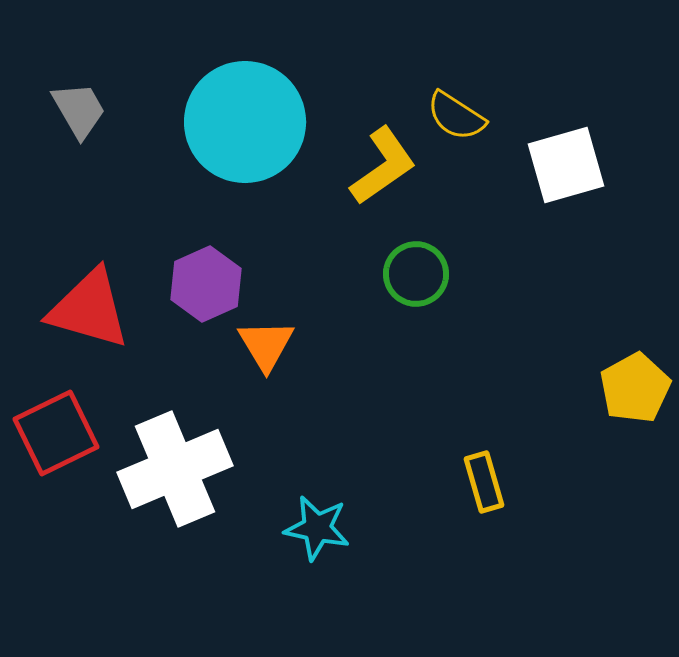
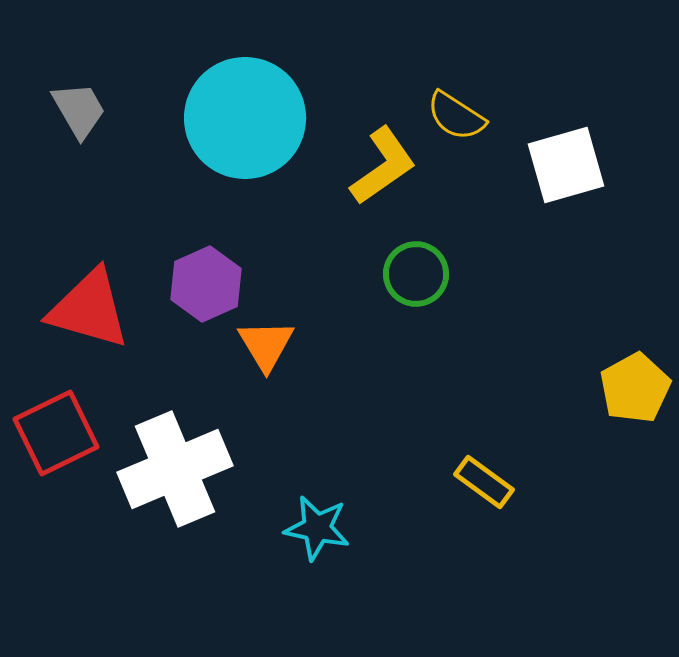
cyan circle: moved 4 px up
yellow rectangle: rotated 38 degrees counterclockwise
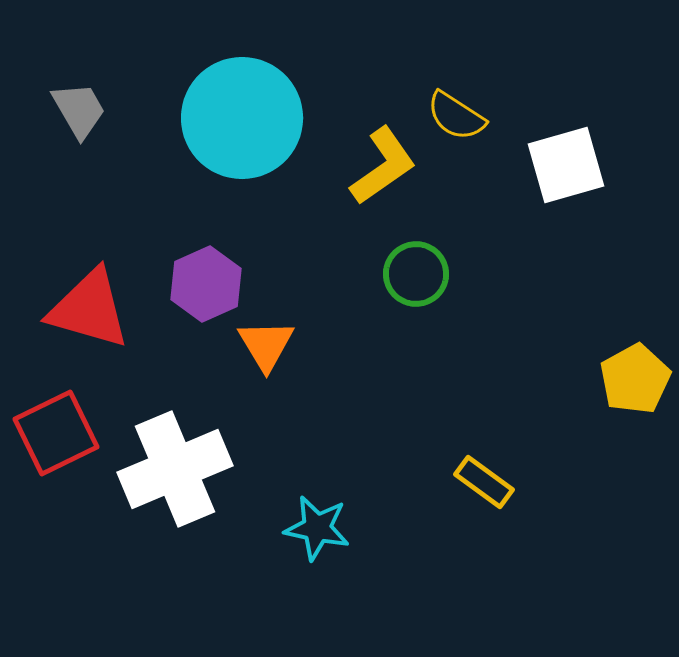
cyan circle: moved 3 px left
yellow pentagon: moved 9 px up
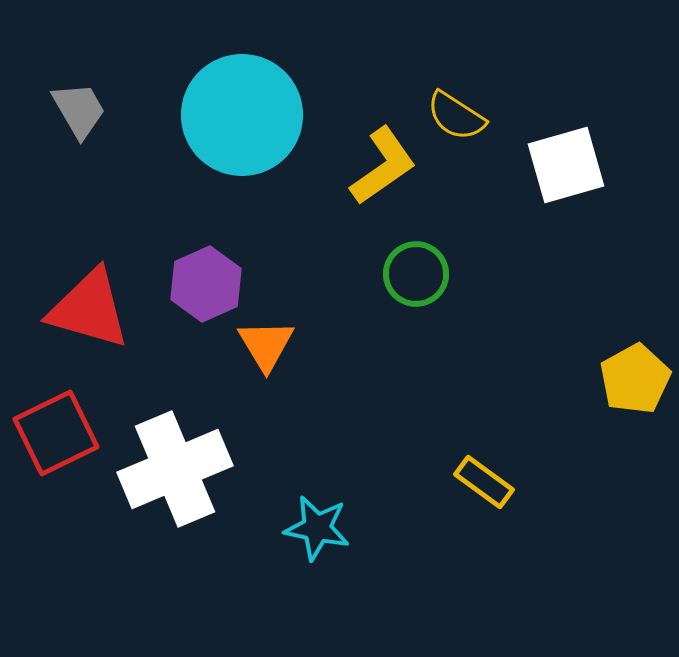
cyan circle: moved 3 px up
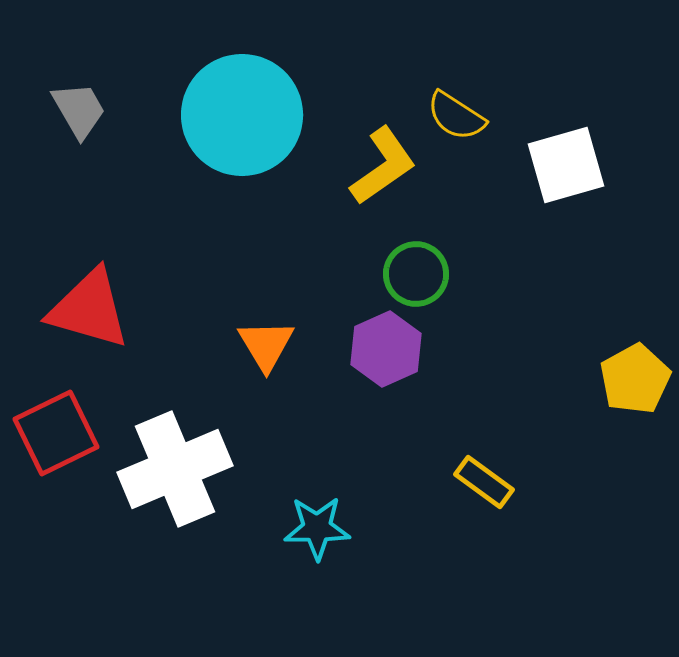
purple hexagon: moved 180 px right, 65 px down
cyan star: rotated 12 degrees counterclockwise
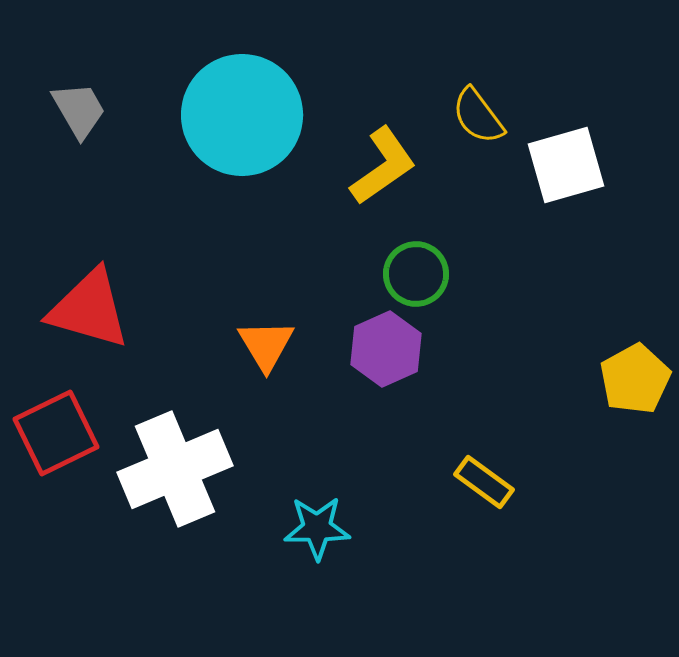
yellow semicircle: moved 22 px right; rotated 20 degrees clockwise
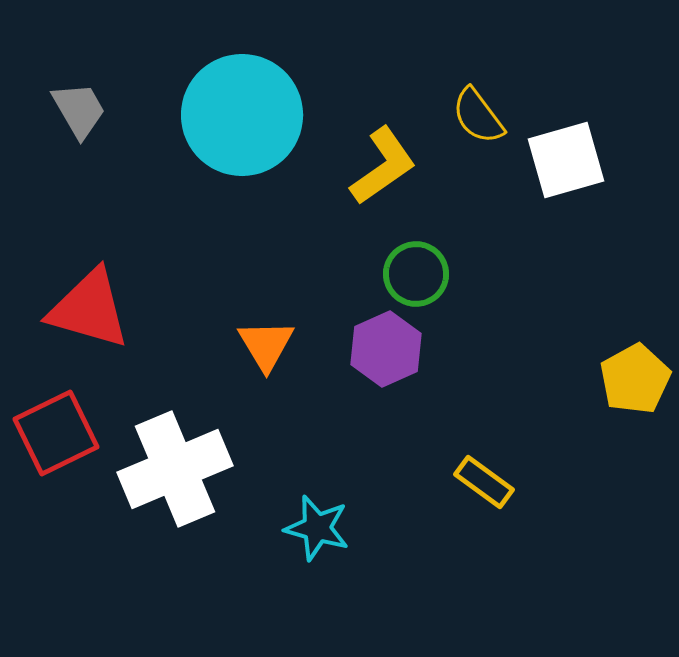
white square: moved 5 px up
cyan star: rotated 16 degrees clockwise
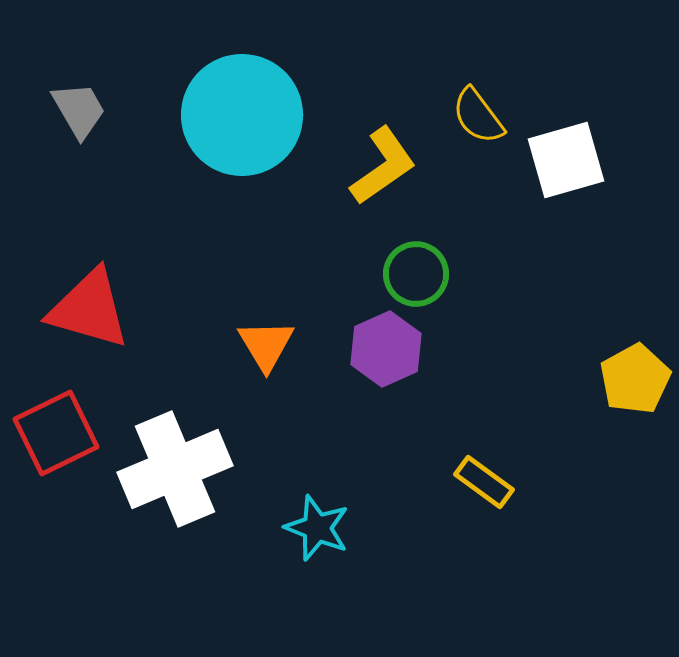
cyan star: rotated 6 degrees clockwise
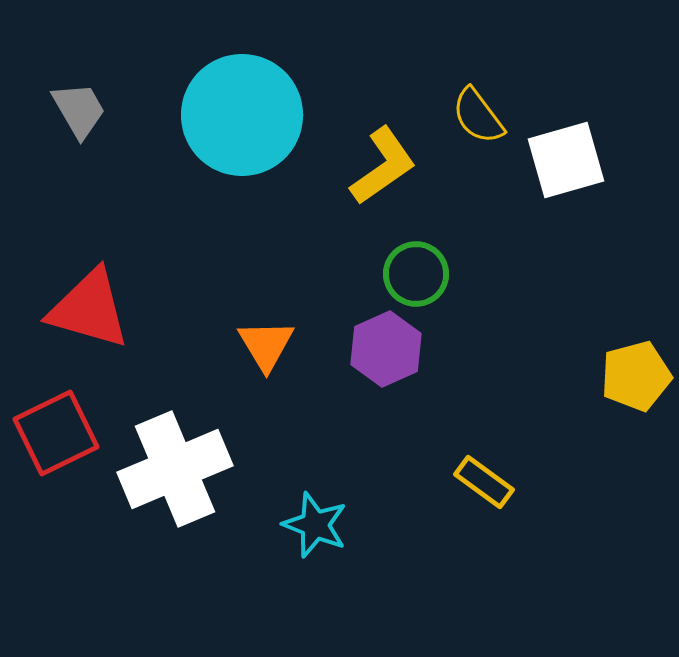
yellow pentagon: moved 1 px right, 3 px up; rotated 14 degrees clockwise
cyan star: moved 2 px left, 3 px up
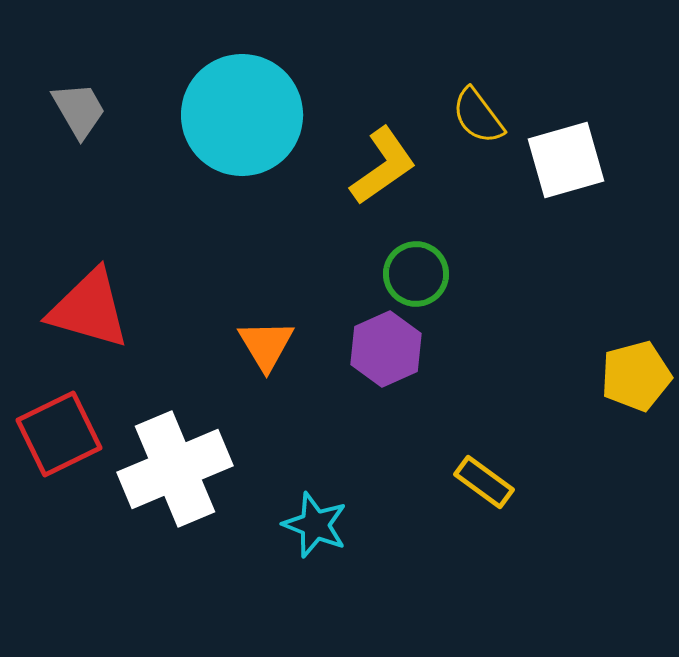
red square: moved 3 px right, 1 px down
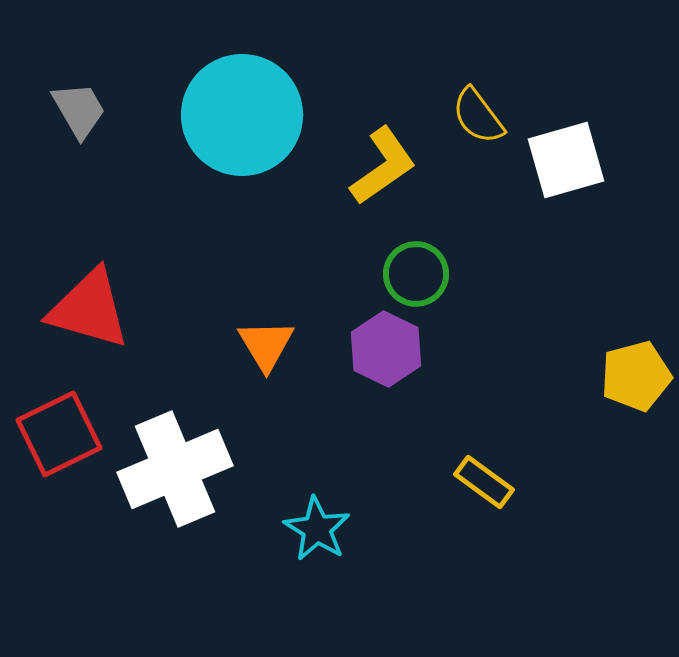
purple hexagon: rotated 10 degrees counterclockwise
cyan star: moved 2 px right, 4 px down; rotated 10 degrees clockwise
